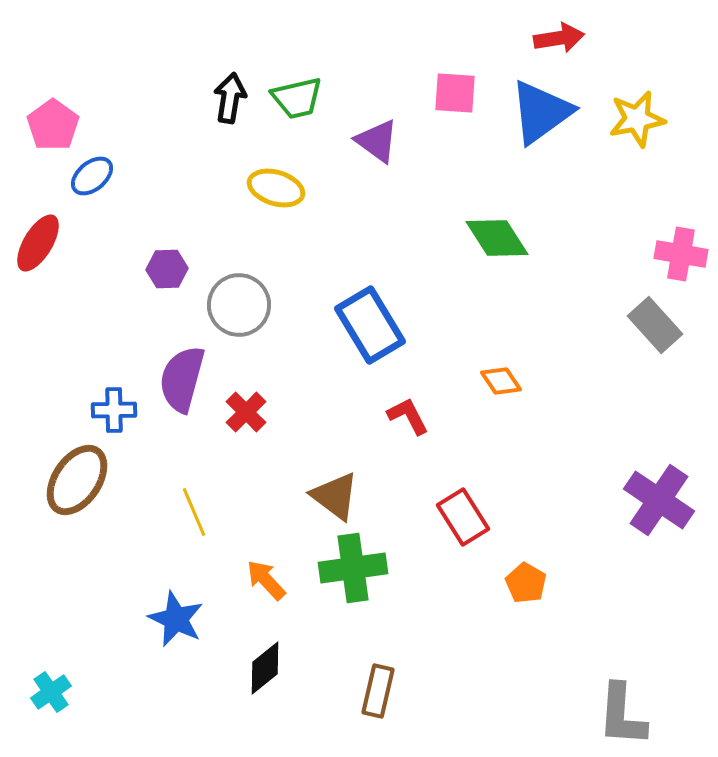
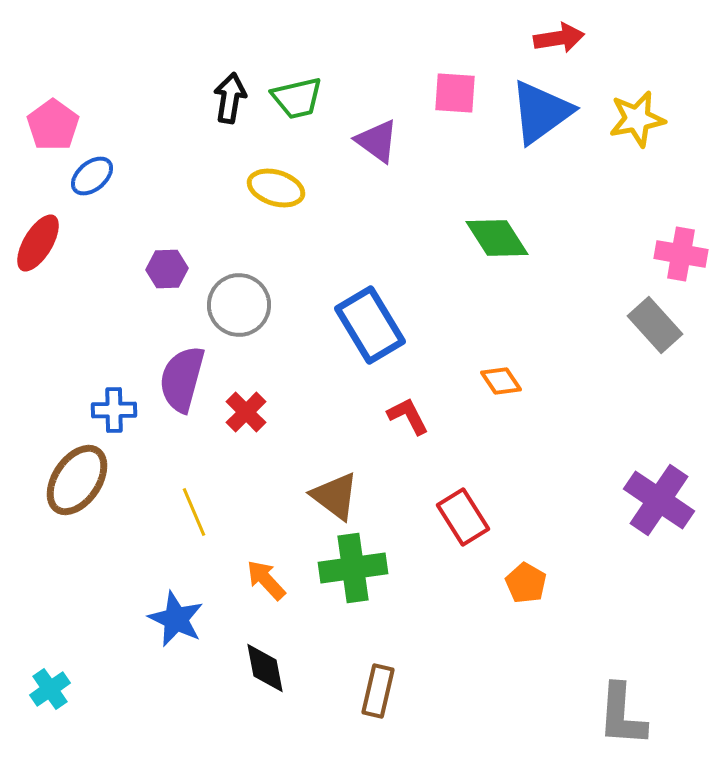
black diamond: rotated 62 degrees counterclockwise
cyan cross: moved 1 px left, 3 px up
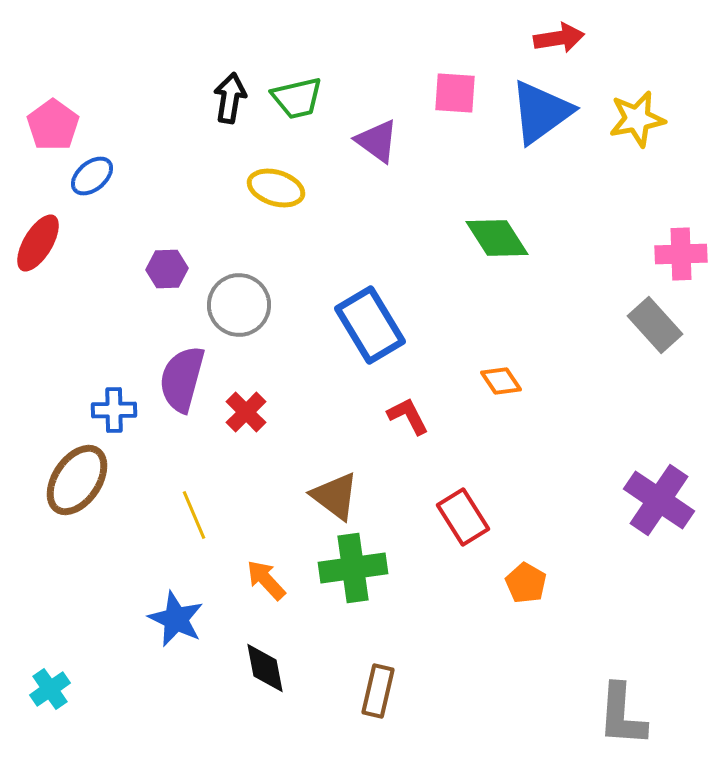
pink cross: rotated 12 degrees counterclockwise
yellow line: moved 3 px down
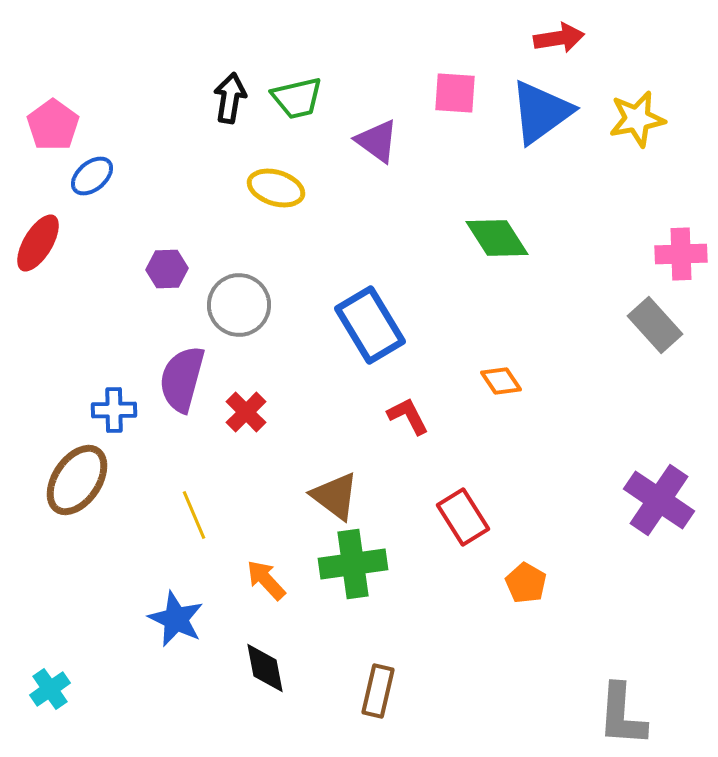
green cross: moved 4 px up
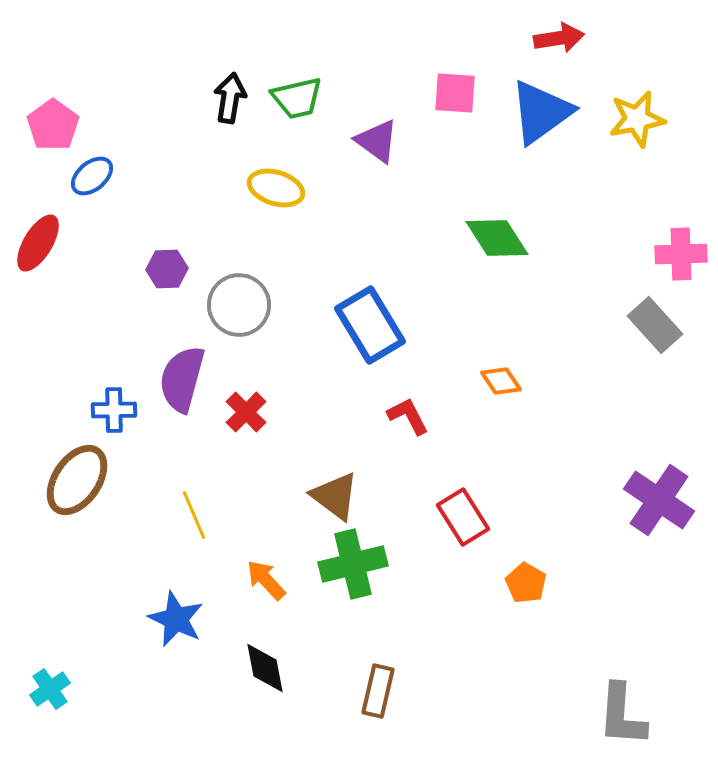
green cross: rotated 6 degrees counterclockwise
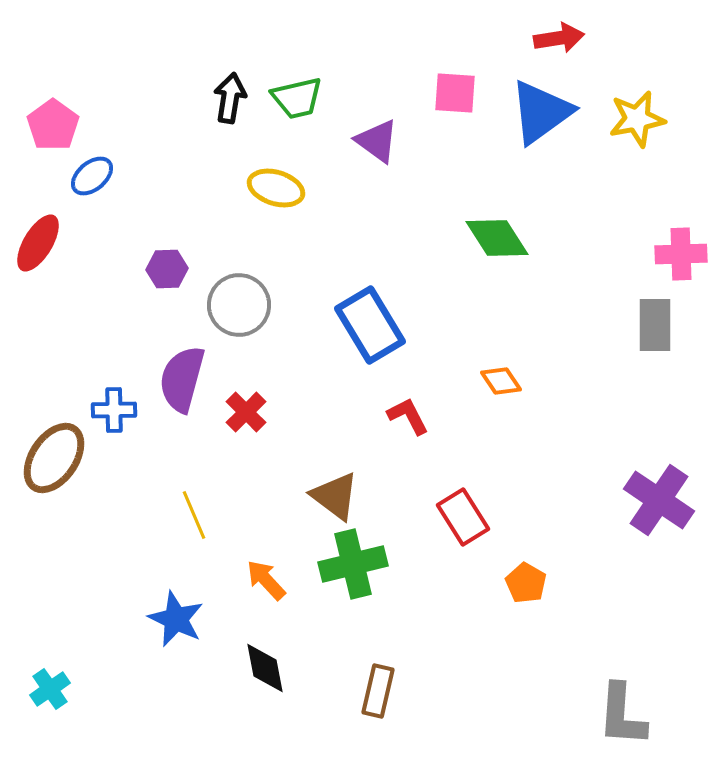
gray rectangle: rotated 42 degrees clockwise
brown ellipse: moved 23 px left, 22 px up
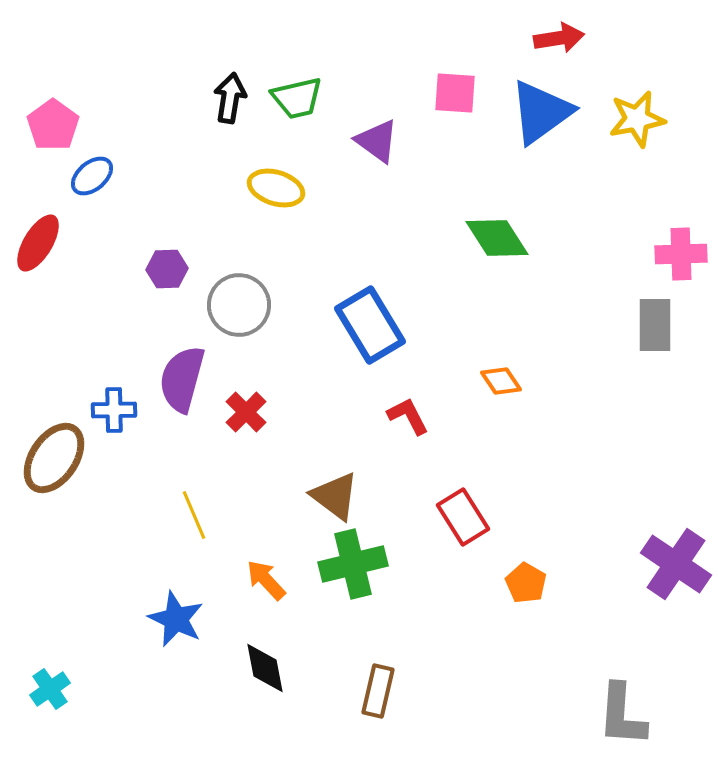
purple cross: moved 17 px right, 64 px down
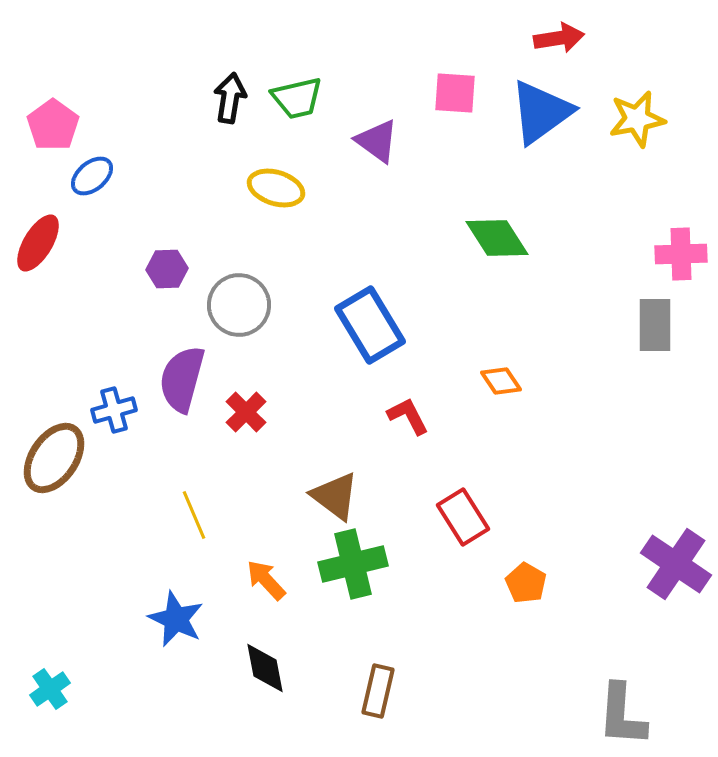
blue cross: rotated 15 degrees counterclockwise
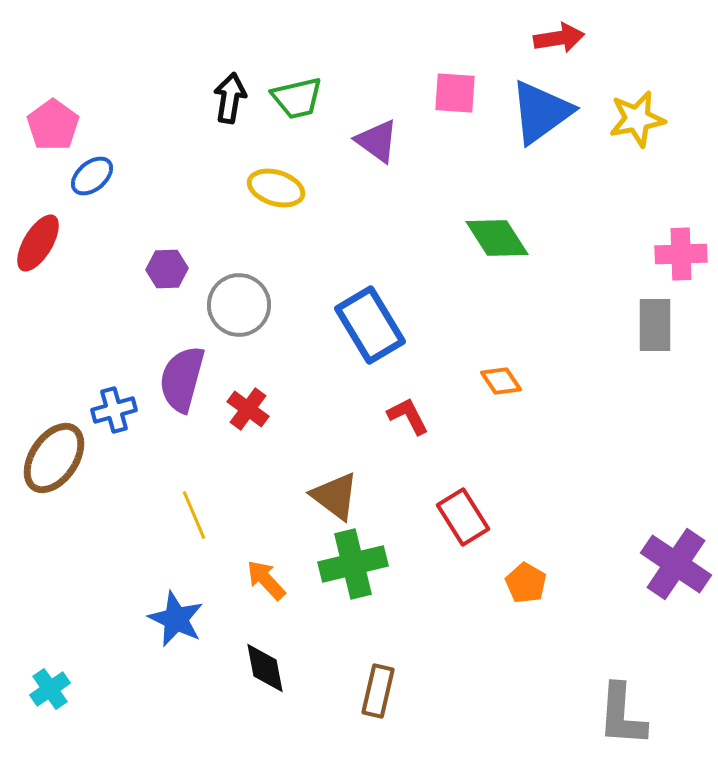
red cross: moved 2 px right, 3 px up; rotated 9 degrees counterclockwise
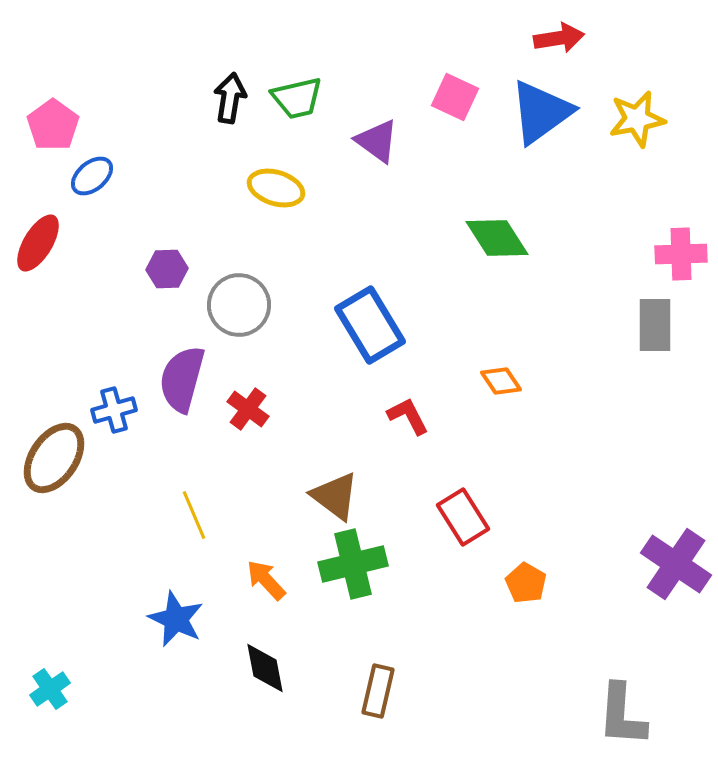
pink square: moved 4 px down; rotated 21 degrees clockwise
